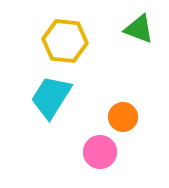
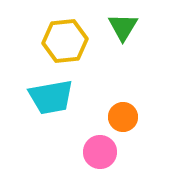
green triangle: moved 16 px left, 2 px up; rotated 40 degrees clockwise
yellow hexagon: rotated 12 degrees counterclockwise
cyan trapezoid: rotated 132 degrees counterclockwise
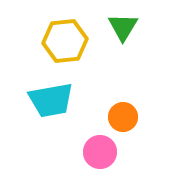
cyan trapezoid: moved 3 px down
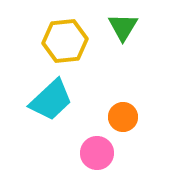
cyan trapezoid: rotated 33 degrees counterclockwise
pink circle: moved 3 px left, 1 px down
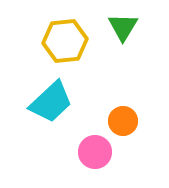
cyan trapezoid: moved 2 px down
orange circle: moved 4 px down
pink circle: moved 2 px left, 1 px up
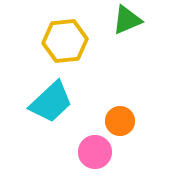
green triangle: moved 4 px right, 7 px up; rotated 36 degrees clockwise
orange circle: moved 3 px left
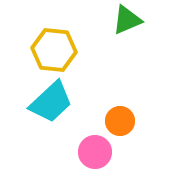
yellow hexagon: moved 11 px left, 9 px down; rotated 12 degrees clockwise
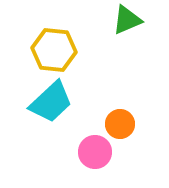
orange circle: moved 3 px down
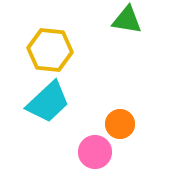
green triangle: rotated 32 degrees clockwise
yellow hexagon: moved 4 px left
cyan trapezoid: moved 3 px left
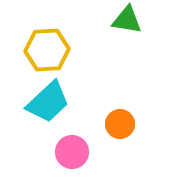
yellow hexagon: moved 3 px left; rotated 9 degrees counterclockwise
pink circle: moved 23 px left
